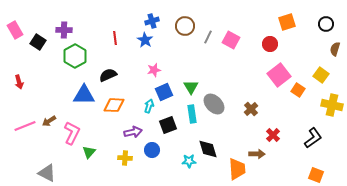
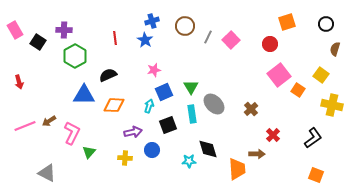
pink square at (231, 40): rotated 18 degrees clockwise
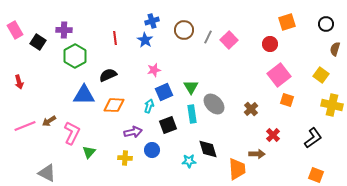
brown circle at (185, 26): moved 1 px left, 4 px down
pink square at (231, 40): moved 2 px left
orange square at (298, 90): moved 11 px left, 10 px down; rotated 16 degrees counterclockwise
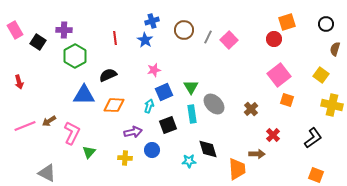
red circle at (270, 44): moved 4 px right, 5 px up
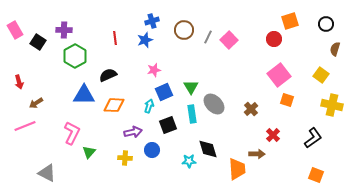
orange square at (287, 22): moved 3 px right, 1 px up
blue star at (145, 40): rotated 21 degrees clockwise
brown arrow at (49, 121): moved 13 px left, 18 px up
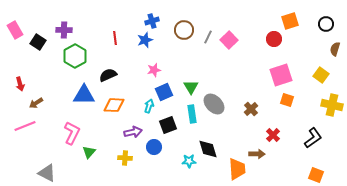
pink square at (279, 75): moved 2 px right; rotated 20 degrees clockwise
red arrow at (19, 82): moved 1 px right, 2 px down
blue circle at (152, 150): moved 2 px right, 3 px up
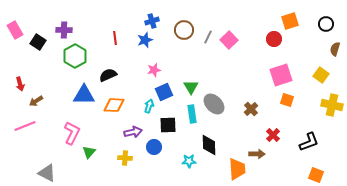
brown arrow at (36, 103): moved 2 px up
black square at (168, 125): rotated 18 degrees clockwise
black L-shape at (313, 138): moved 4 px left, 4 px down; rotated 15 degrees clockwise
black diamond at (208, 149): moved 1 px right, 4 px up; rotated 15 degrees clockwise
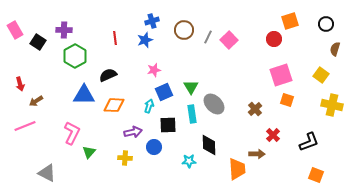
brown cross at (251, 109): moved 4 px right
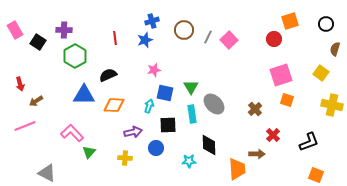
yellow square at (321, 75): moved 2 px up
blue square at (164, 92): moved 1 px right, 1 px down; rotated 36 degrees clockwise
pink L-shape at (72, 133): rotated 70 degrees counterclockwise
blue circle at (154, 147): moved 2 px right, 1 px down
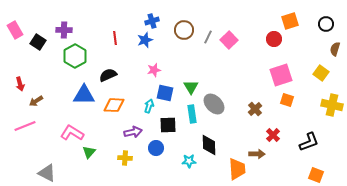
pink L-shape at (72, 133): rotated 15 degrees counterclockwise
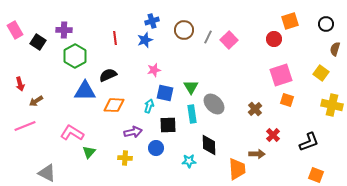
blue triangle at (84, 95): moved 1 px right, 4 px up
